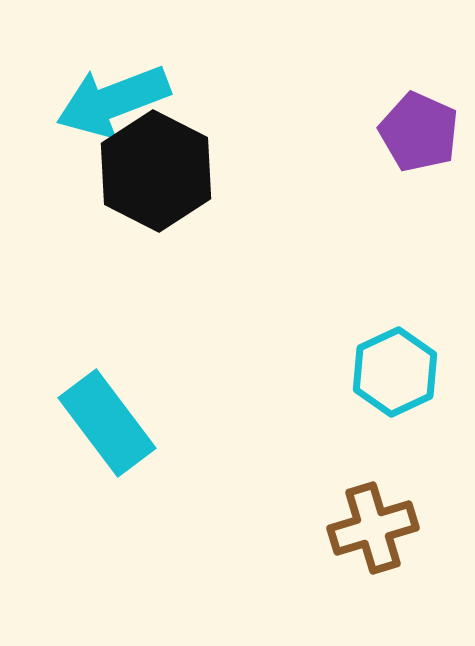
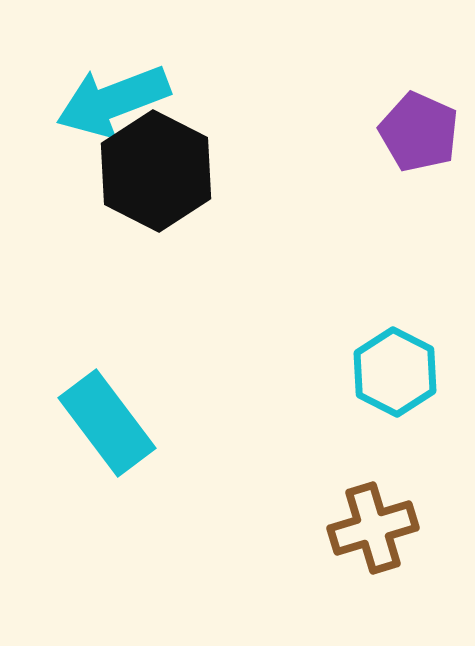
cyan hexagon: rotated 8 degrees counterclockwise
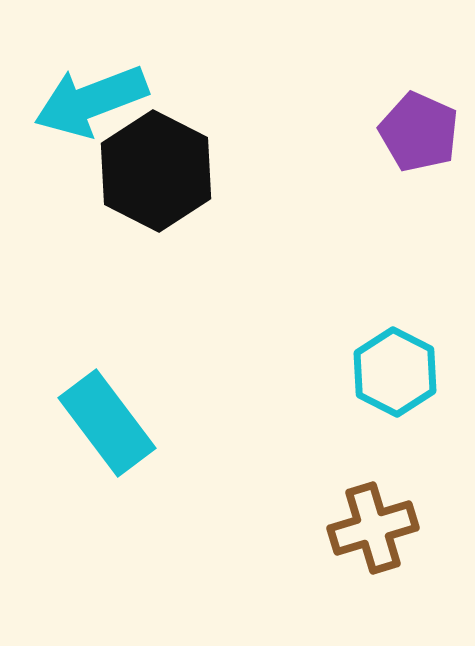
cyan arrow: moved 22 px left
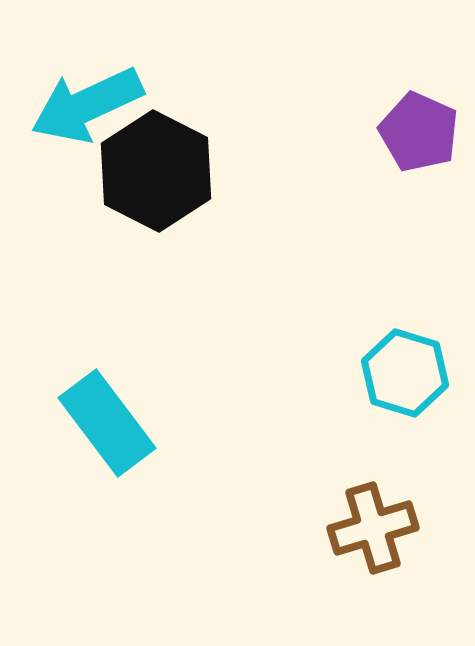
cyan arrow: moved 4 px left, 4 px down; rotated 4 degrees counterclockwise
cyan hexagon: moved 10 px right, 1 px down; rotated 10 degrees counterclockwise
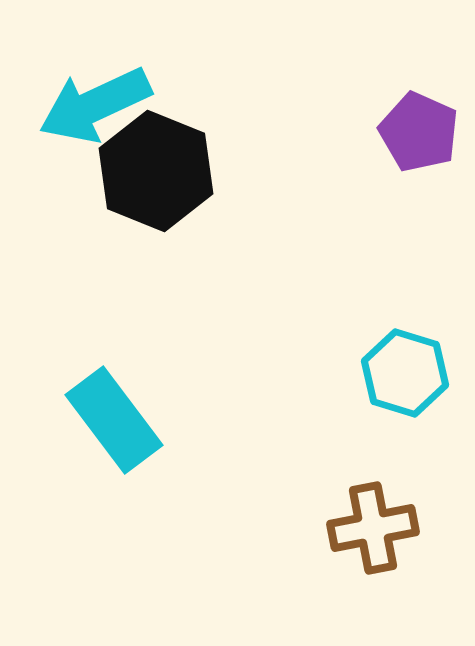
cyan arrow: moved 8 px right
black hexagon: rotated 5 degrees counterclockwise
cyan rectangle: moved 7 px right, 3 px up
brown cross: rotated 6 degrees clockwise
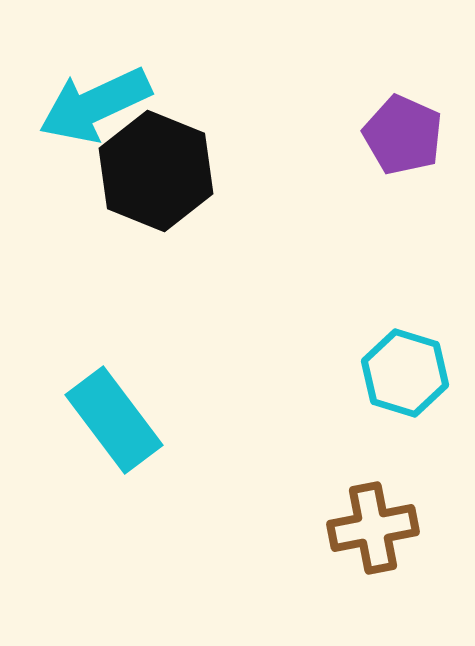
purple pentagon: moved 16 px left, 3 px down
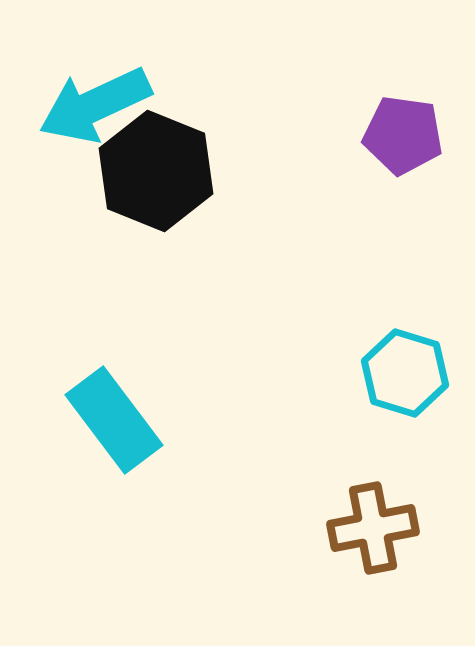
purple pentagon: rotated 16 degrees counterclockwise
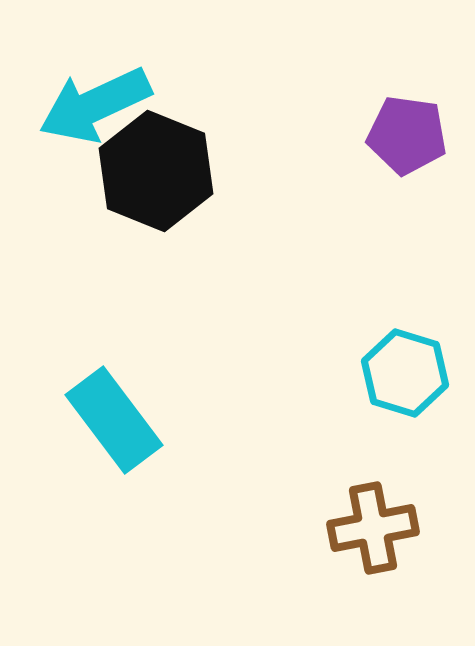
purple pentagon: moved 4 px right
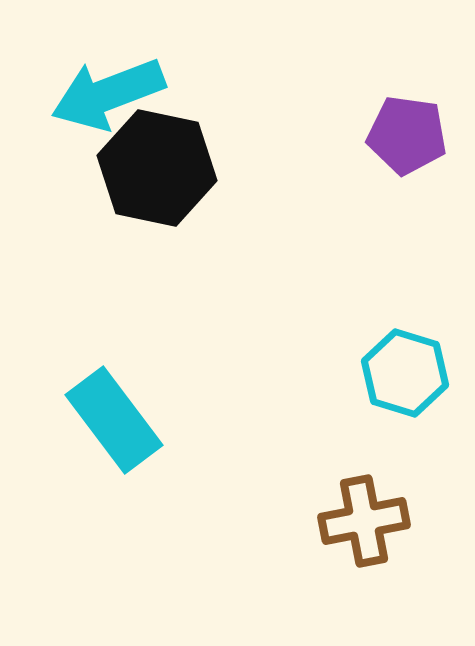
cyan arrow: moved 13 px right, 11 px up; rotated 4 degrees clockwise
black hexagon: moved 1 px right, 3 px up; rotated 10 degrees counterclockwise
brown cross: moved 9 px left, 7 px up
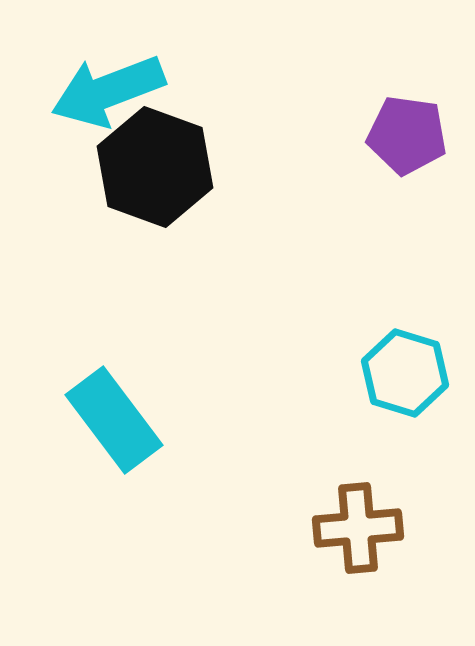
cyan arrow: moved 3 px up
black hexagon: moved 2 px left, 1 px up; rotated 8 degrees clockwise
brown cross: moved 6 px left, 7 px down; rotated 6 degrees clockwise
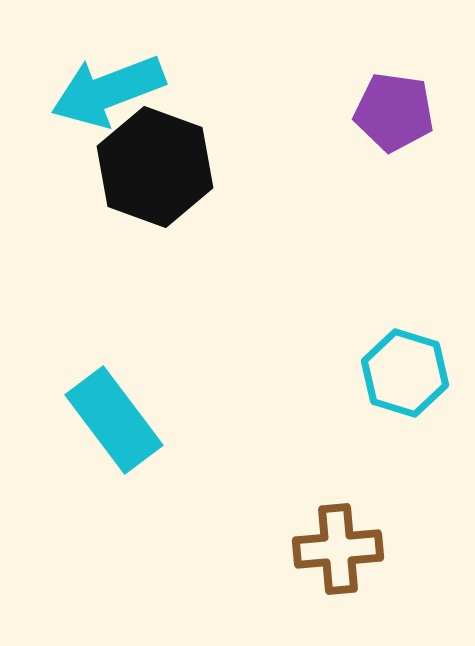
purple pentagon: moved 13 px left, 23 px up
brown cross: moved 20 px left, 21 px down
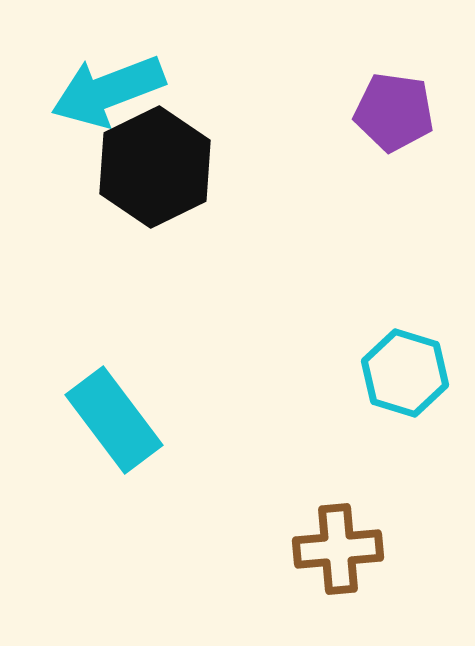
black hexagon: rotated 14 degrees clockwise
